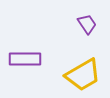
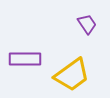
yellow trapezoid: moved 11 px left; rotated 6 degrees counterclockwise
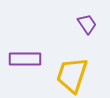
yellow trapezoid: rotated 144 degrees clockwise
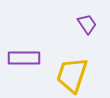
purple rectangle: moved 1 px left, 1 px up
